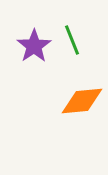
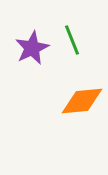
purple star: moved 2 px left, 2 px down; rotated 8 degrees clockwise
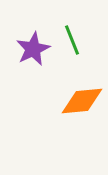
purple star: moved 1 px right, 1 px down
